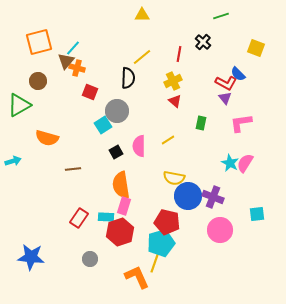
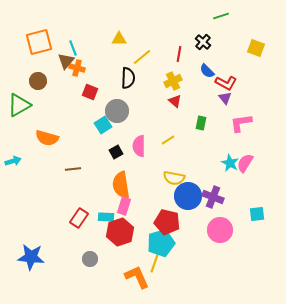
yellow triangle at (142, 15): moved 23 px left, 24 px down
cyan line at (73, 48): rotated 63 degrees counterclockwise
blue semicircle at (238, 74): moved 31 px left, 3 px up
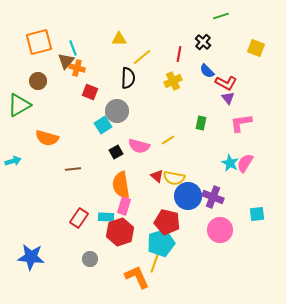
purple triangle at (225, 98): moved 3 px right
red triangle at (175, 101): moved 18 px left, 75 px down
pink semicircle at (139, 146): rotated 75 degrees counterclockwise
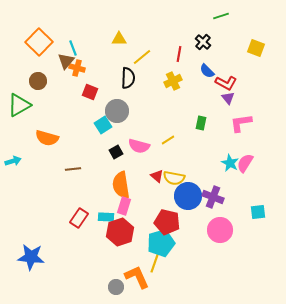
orange square at (39, 42): rotated 32 degrees counterclockwise
cyan square at (257, 214): moved 1 px right, 2 px up
gray circle at (90, 259): moved 26 px right, 28 px down
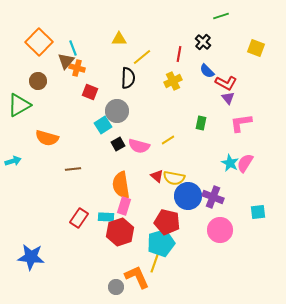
black square at (116, 152): moved 2 px right, 8 px up
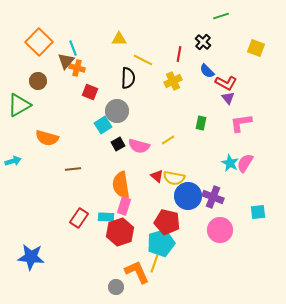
yellow line at (142, 57): moved 1 px right, 3 px down; rotated 66 degrees clockwise
orange L-shape at (137, 277): moved 5 px up
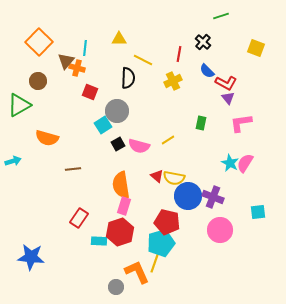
cyan line at (73, 48): moved 12 px right; rotated 28 degrees clockwise
cyan rectangle at (106, 217): moved 7 px left, 24 px down
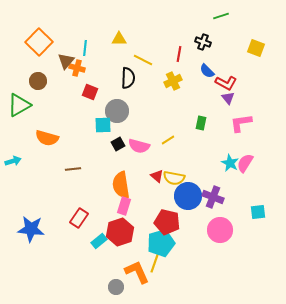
black cross at (203, 42): rotated 21 degrees counterclockwise
cyan square at (103, 125): rotated 30 degrees clockwise
cyan rectangle at (99, 241): rotated 42 degrees counterclockwise
blue star at (31, 257): moved 28 px up
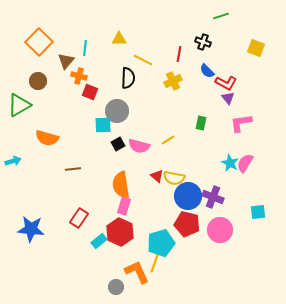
orange cross at (77, 68): moved 2 px right, 8 px down
red pentagon at (167, 222): moved 20 px right, 2 px down
red hexagon at (120, 232): rotated 16 degrees counterclockwise
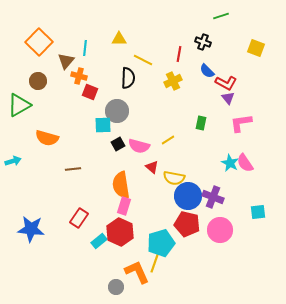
pink semicircle at (245, 163): rotated 66 degrees counterclockwise
red triangle at (157, 176): moved 5 px left, 9 px up
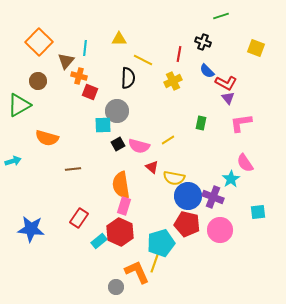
cyan star at (230, 163): moved 1 px right, 16 px down; rotated 12 degrees clockwise
